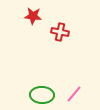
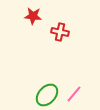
green ellipse: moved 5 px right; rotated 50 degrees counterclockwise
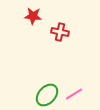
pink line: rotated 18 degrees clockwise
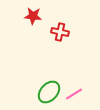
green ellipse: moved 2 px right, 3 px up
